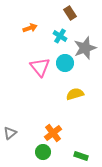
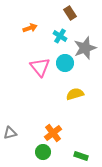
gray triangle: rotated 24 degrees clockwise
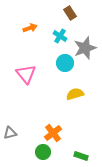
pink triangle: moved 14 px left, 7 px down
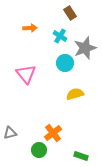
orange arrow: rotated 16 degrees clockwise
green circle: moved 4 px left, 2 px up
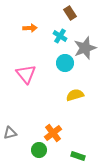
yellow semicircle: moved 1 px down
green rectangle: moved 3 px left
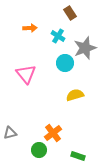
cyan cross: moved 2 px left
